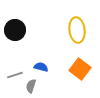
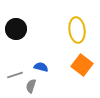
black circle: moved 1 px right, 1 px up
orange square: moved 2 px right, 4 px up
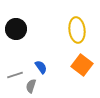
blue semicircle: rotated 40 degrees clockwise
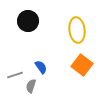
black circle: moved 12 px right, 8 px up
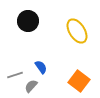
yellow ellipse: moved 1 px down; rotated 25 degrees counterclockwise
orange square: moved 3 px left, 16 px down
gray semicircle: rotated 24 degrees clockwise
